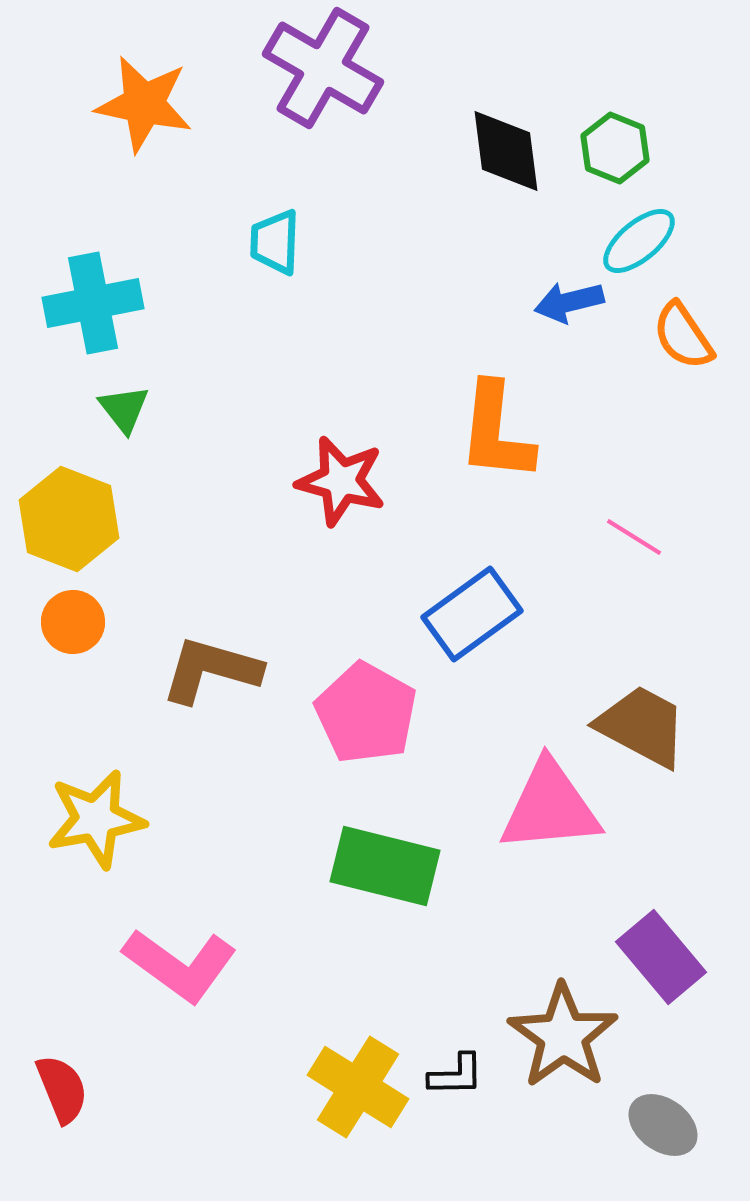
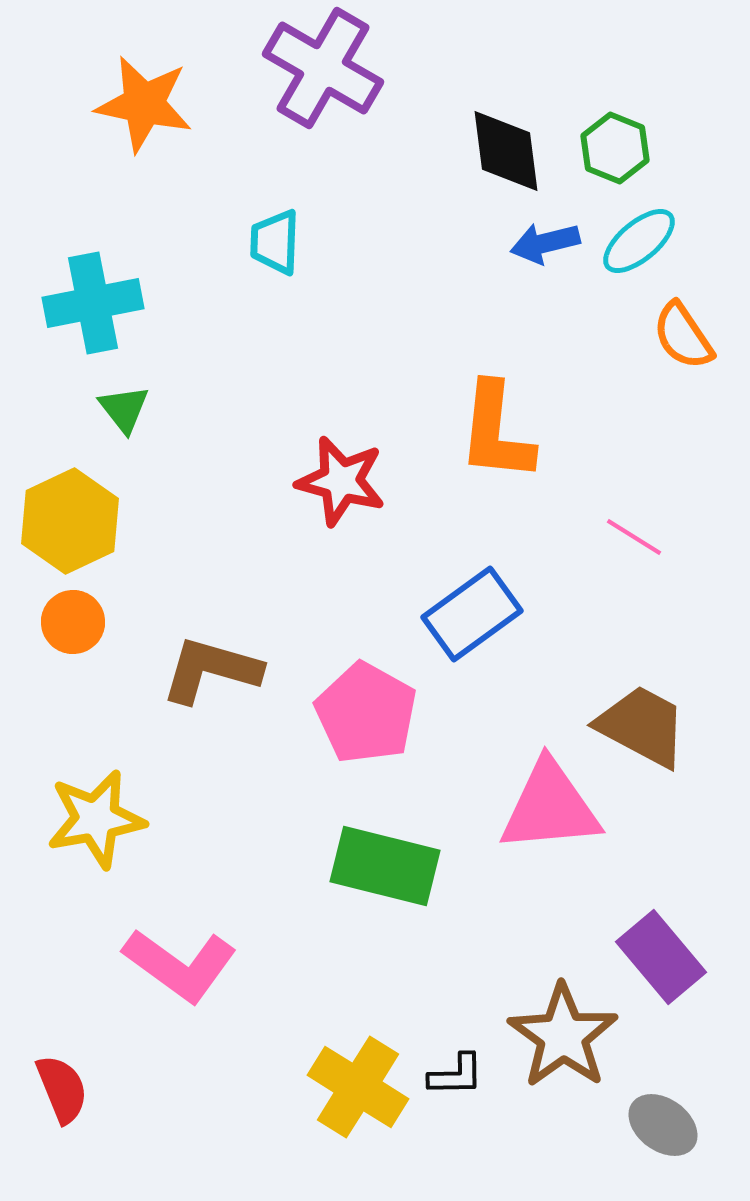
blue arrow: moved 24 px left, 59 px up
yellow hexagon: moved 1 px right, 2 px down; rotated 14 degrees clockwise
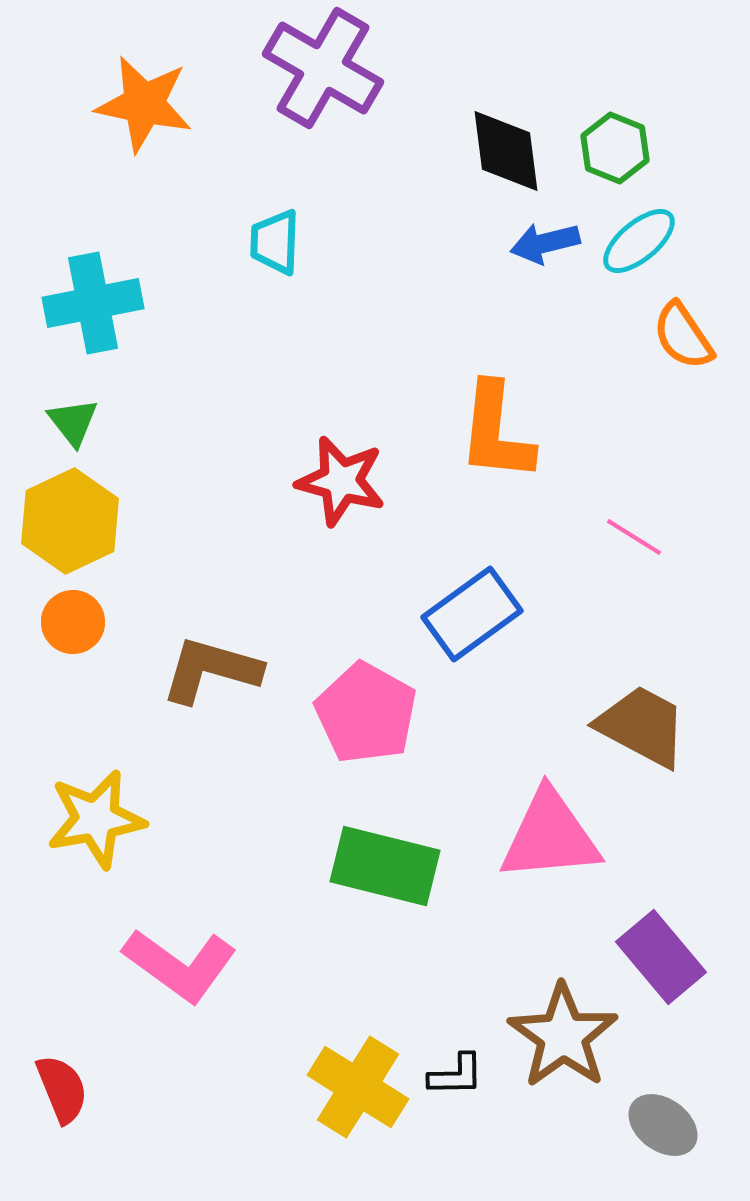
green triangle: moved 51 px left, 13 px down
pink triangle: moved 29 px down
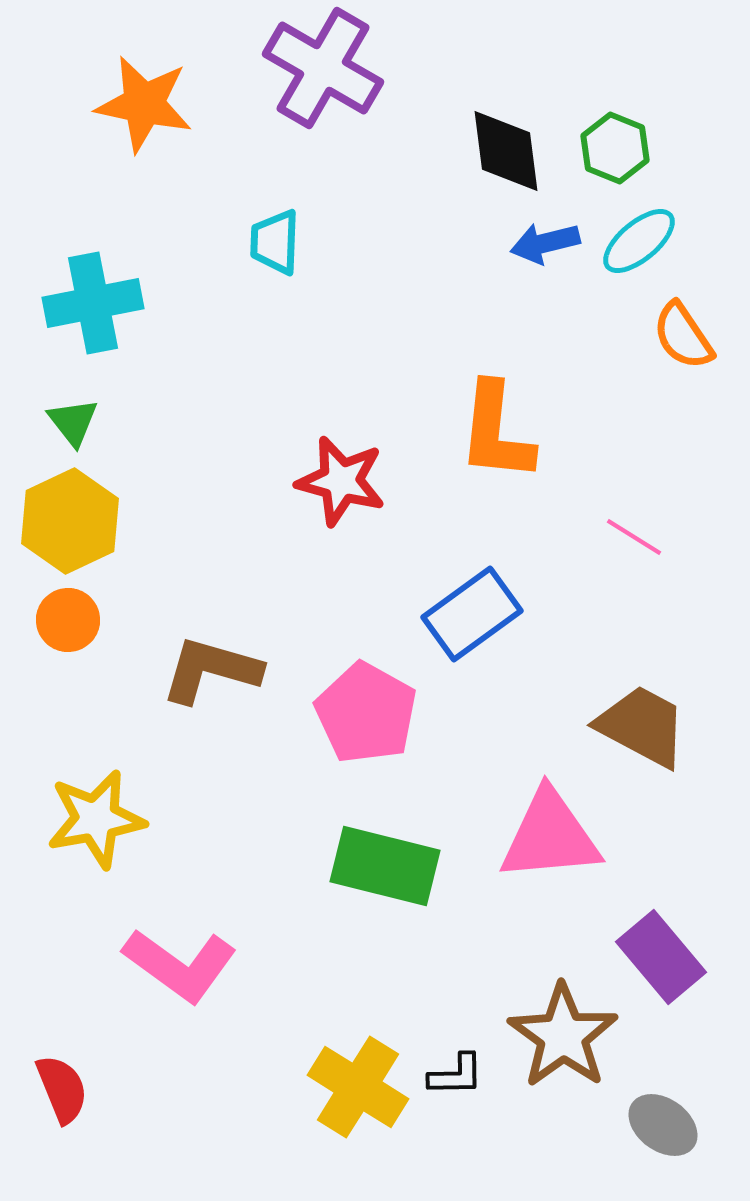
orange circle: moved 5 px left, 2 px up
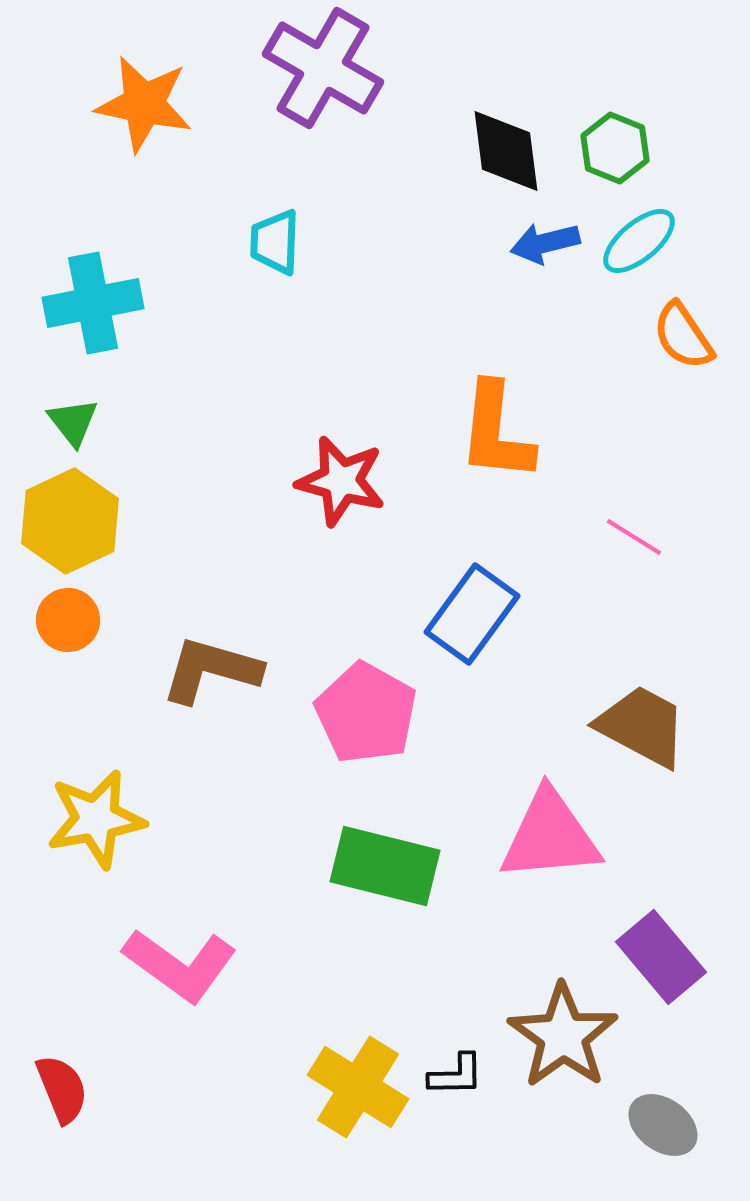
blue rectangle: rotated 18 degrees counterclockwise
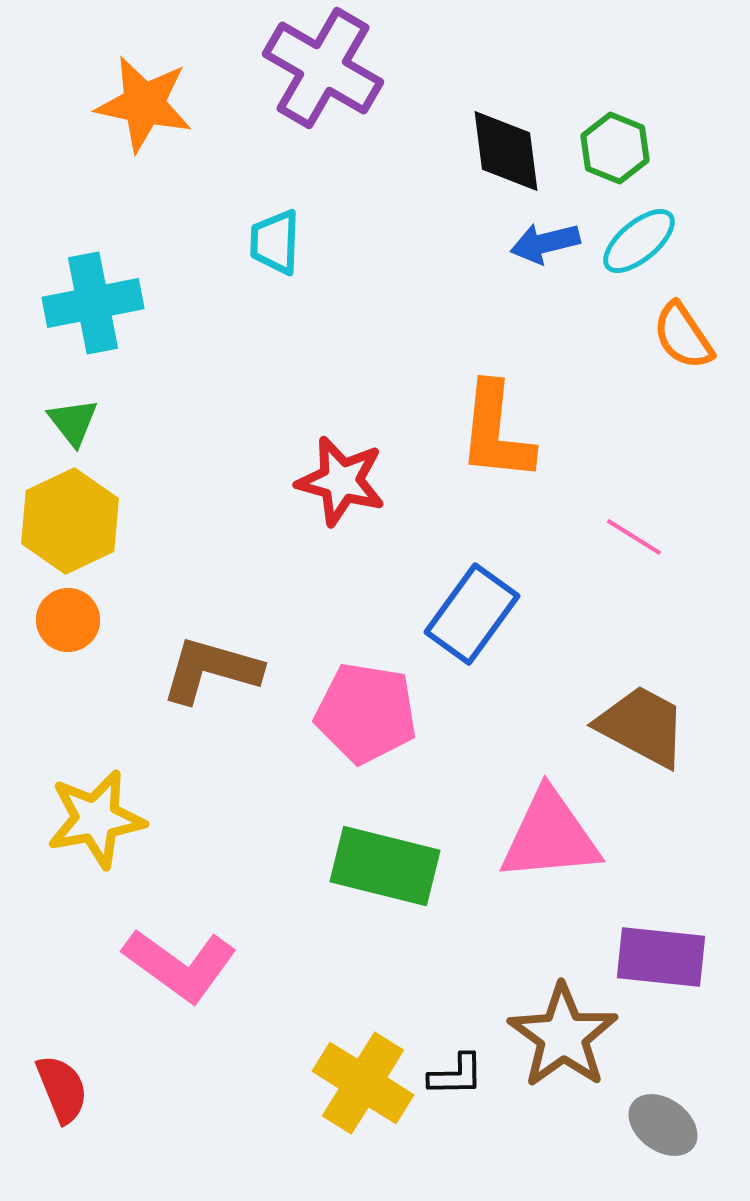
pink pentagon: rotated 20 degrees counterclockwise
purple rectangle: rotated 44 degrees counterclockwise
yellow cross: moved 5 px right, 4 px up
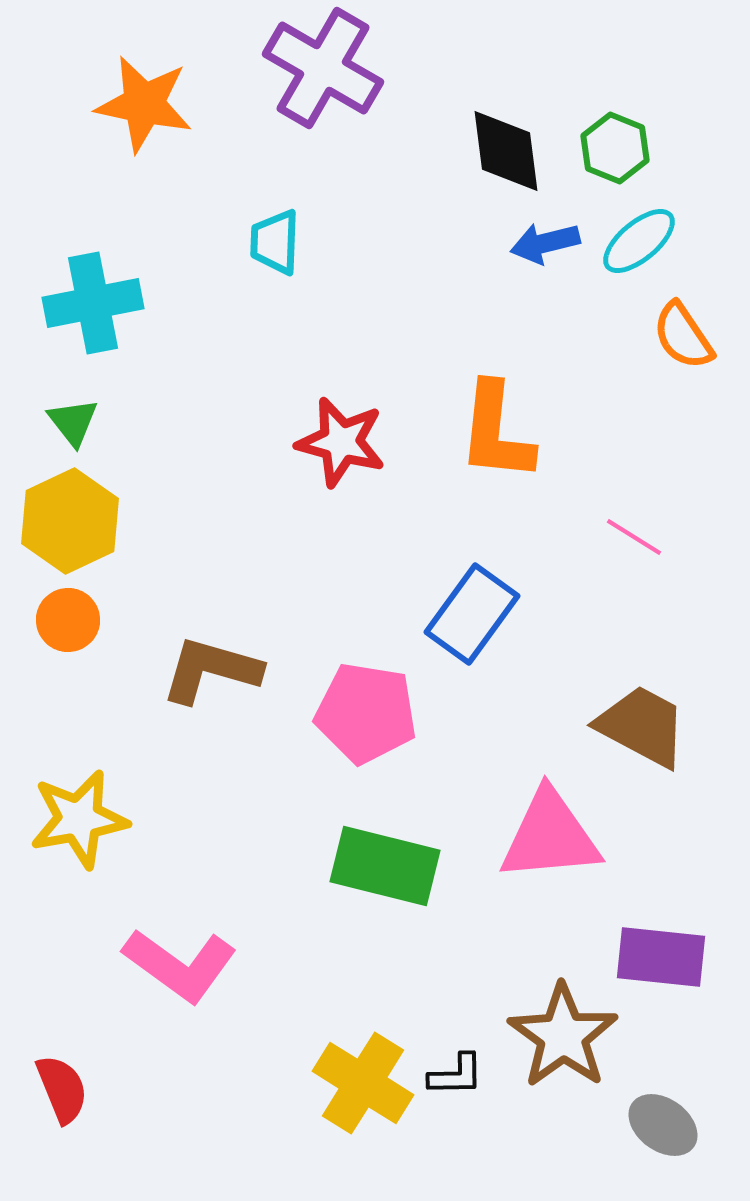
red star: moved 39 px up
yellow star: moved 17 px left
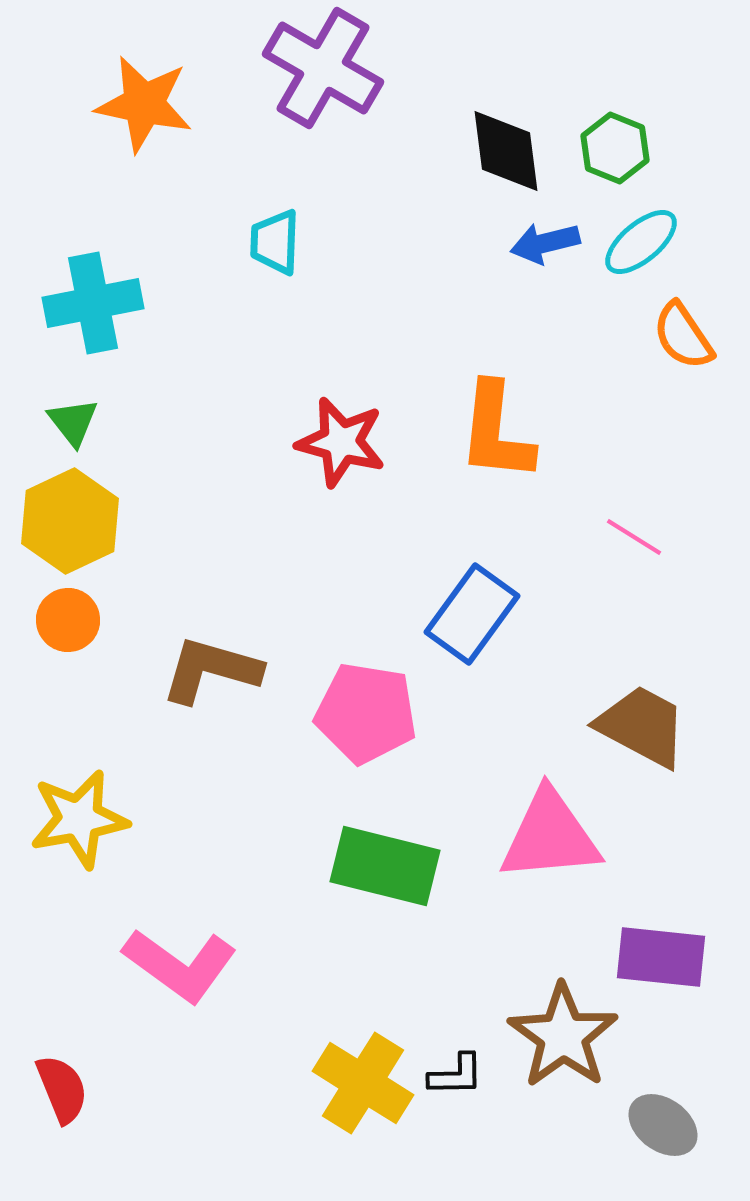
cyan ellipse: moved 2 px right, 1 px down
